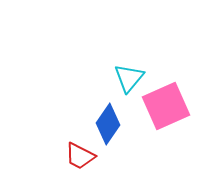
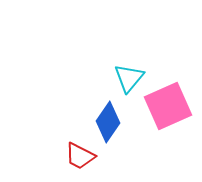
pink square: moved 2 px right
blue diamond: moved 2 px up
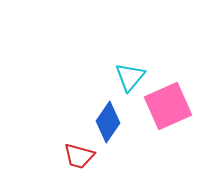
cyan triangle: moved 1 px right, 1 px up
red trapezoid: moved 1 px left; rotated 12 degrees counterclockwise
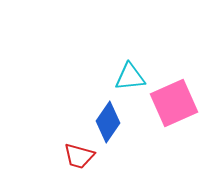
cyan triangle: rotated 44 degrees clockwise
pink square: moved 6 px right, 3 px up
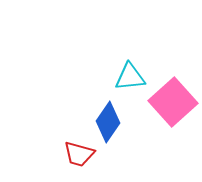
pink square: moved 1 px left, 1 px up; rotated 18 degrees counterclockwise
red trapezoid: moved 2 px up
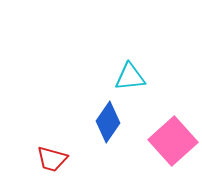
pink square: moved 39 px down
red trapezoid: moved 27 px left, 5 px down
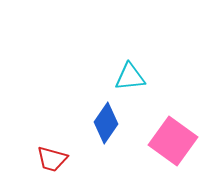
blue diamond: moved 2 px left, 1 px down
pink square: rotated 12 degrees counterclockwise
